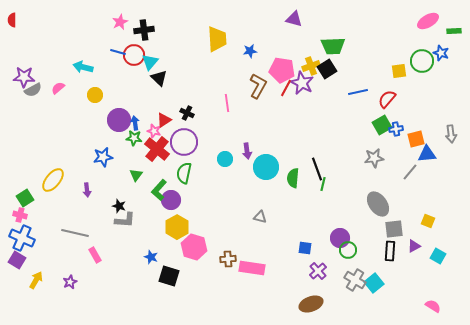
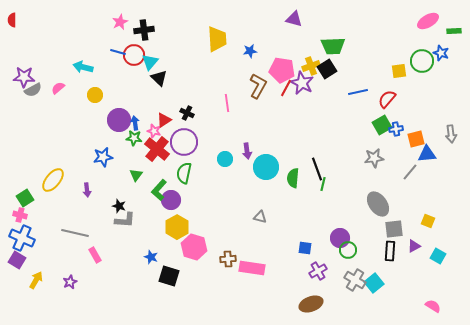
purple cross at (318, 271): rotated 12 degrees clockwise
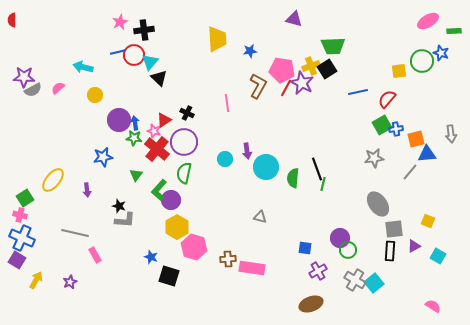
blue line at (118, 52): rotated 28 degrees counterclockwise
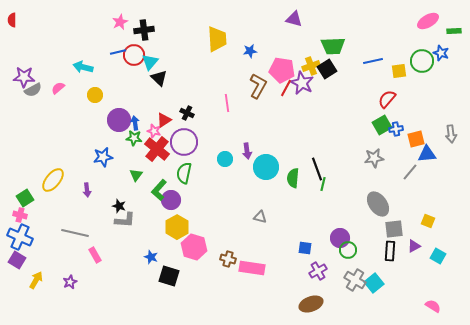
blue line at (358, 92): moved 15 px right, 31 px up
blue cross at (22, 238): moved 2 px left, 1 px up
brown cross at (228, 259): rotated 21 degrees clockwise
